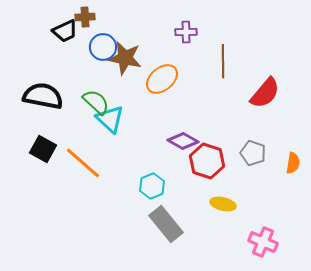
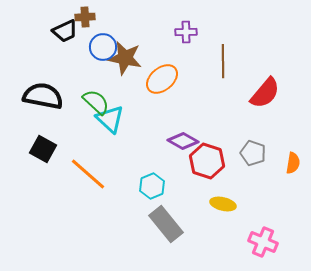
orange line: moved 5 px right, 11 px down
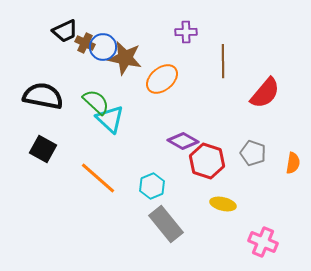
brown cross: moved 26 px down; rotated 30 degrees clockwise
orange line: moved 10 px right, 4 px down
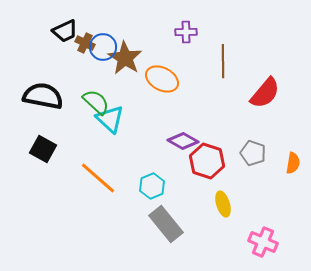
brown star: rotated 20 degrees clockwise
orange ellipse: rotated 68 degrees clockwise
yellow ellipse: rotated 60 degrees clockwise
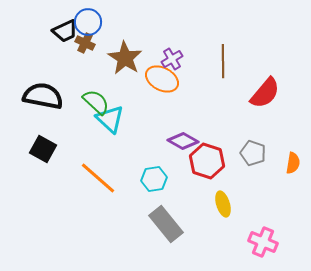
purple cross: moved 14 px left, 27 px down; rotated 30 degrees counterclockwise
blue circle: moved 15 px left, 25 px up
cyan hexagon: moved 2 px right, 7 px up; rotated 15 degrees clockwise
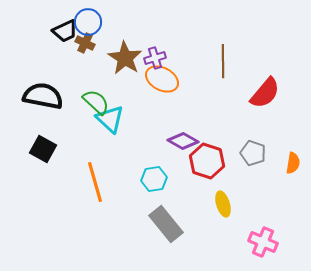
purple cross: moved 17 px left, 1 px up; rotated 15 degrees clockwise
orange line: moved 3 px left, 4 px down; rotated 33 degrees clockwise
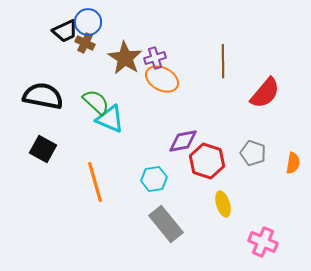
cyan triangle: rotated 20 degrees counterclockwise
purple diamond: rotated 40 degrees counterclockwise
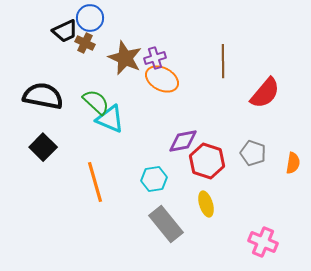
blue circle: moved 2 px right, 4 px up
brown star: rotated 8 degrees counterclockwise
black square: moved 2 px up; rotated 16 degrees clockwise
yellow ellipse: moved 17 px left
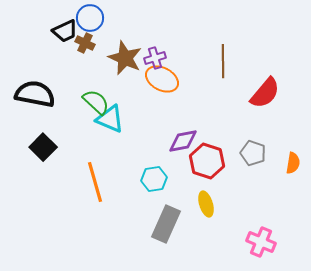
black semicircle: moved 8 px left, 2 px up
gray rectangle: rotated 63 degrees clockwise
pink cross: moved 2 px left
